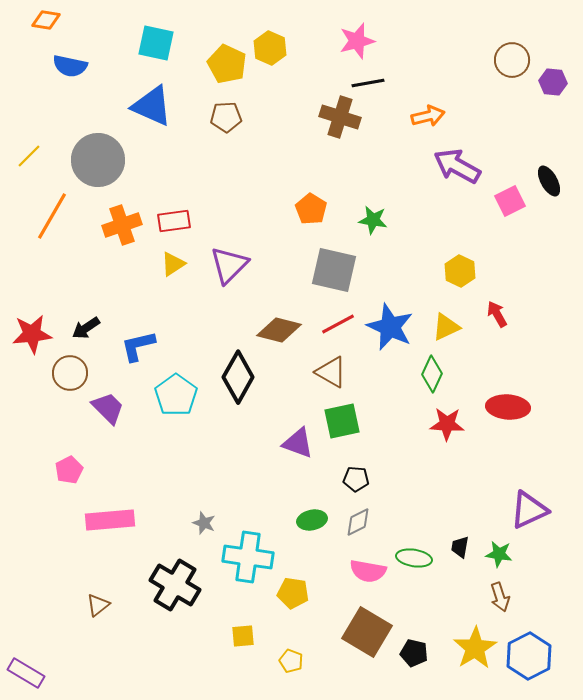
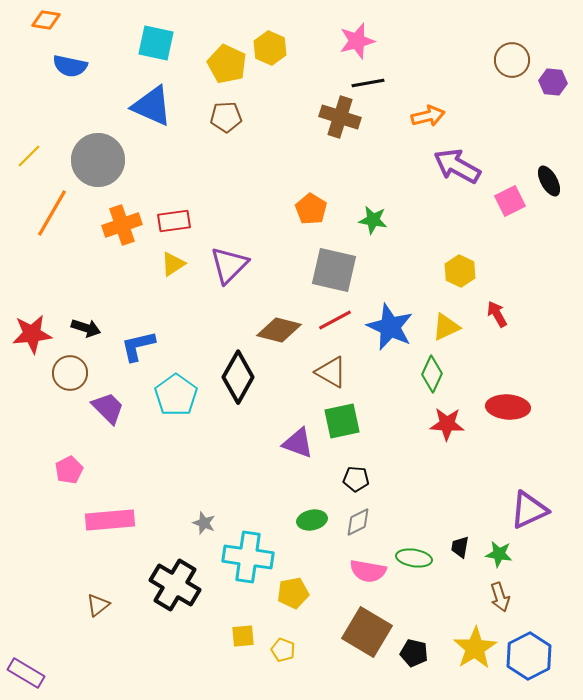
orange line at (52, 216): moved 3 px up
red line at (338, 324): moved 3 px left, 4 px up
black arrow at (86, 328): rotated 128 degrees counterclockwise
yellow pentagon at (293, 593): rotated 20 degrees counterclockwise
yellow pentagon at (291, 661): moved 8 px left, 11 px up
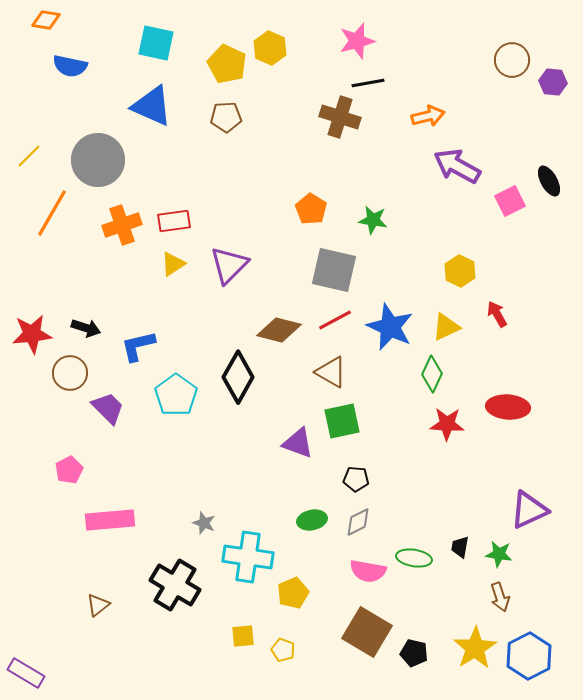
yellow pentagon at (293, 593): rotated 12 degrees counterclockwise
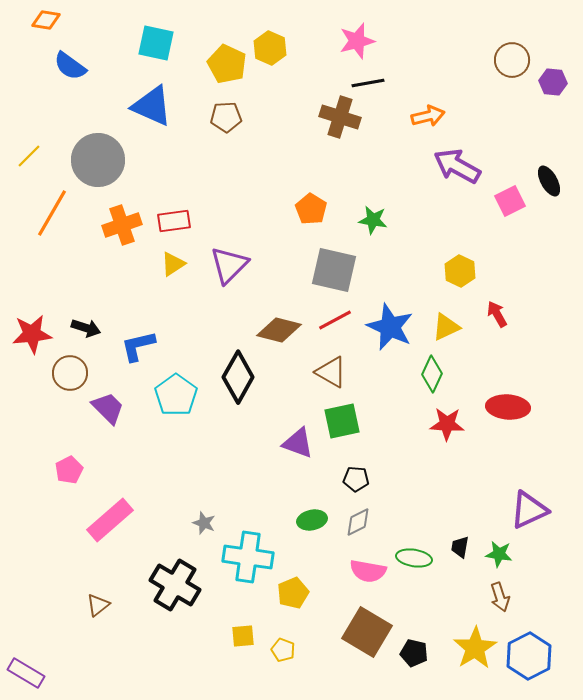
blue semicircle at (70, 66): rotated 24 degrees clockwise
pink rectangle at (110, 520): rotated 36 degrees counterclockwise
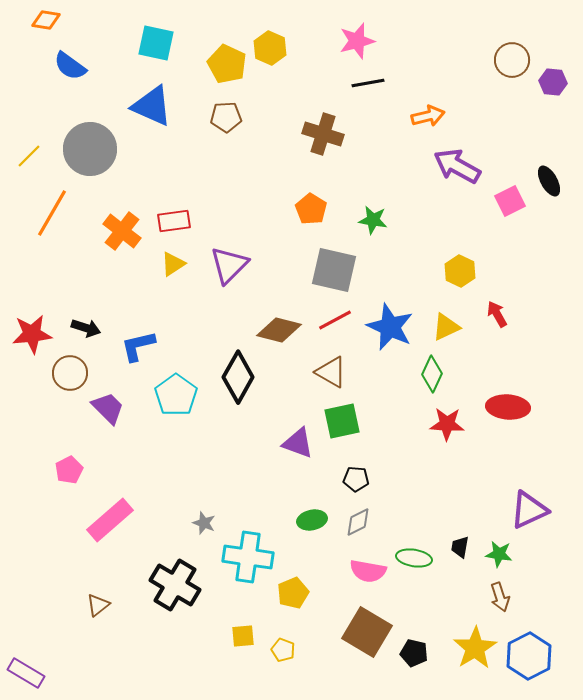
brown cross at (340, 117): moved 17 px left, 17 px down
gray circle at (98, 160): moved 8 px left, 11 px up
orange cross at (122, 225): moved 6 px down; rotated 33 degrees counterclockwise
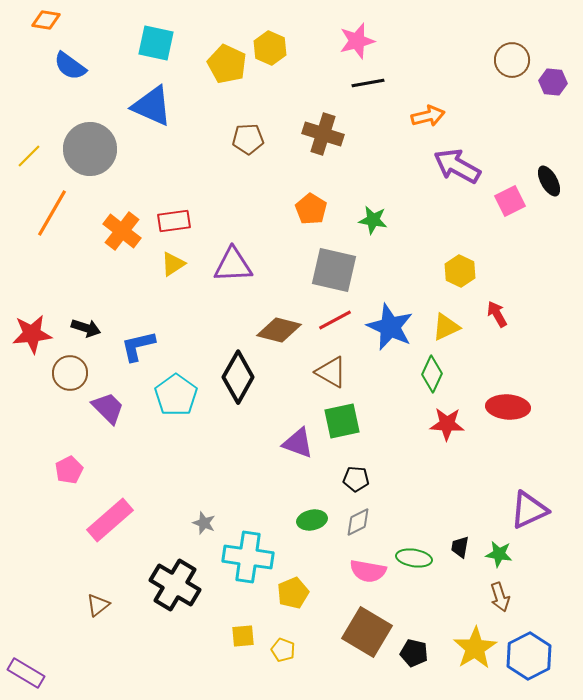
brown pentagon at (226, 117): moved 22 px right, 22 px down
purple triangle at (229, 265): moved 4 px right; rotated 42 degrees clockwise
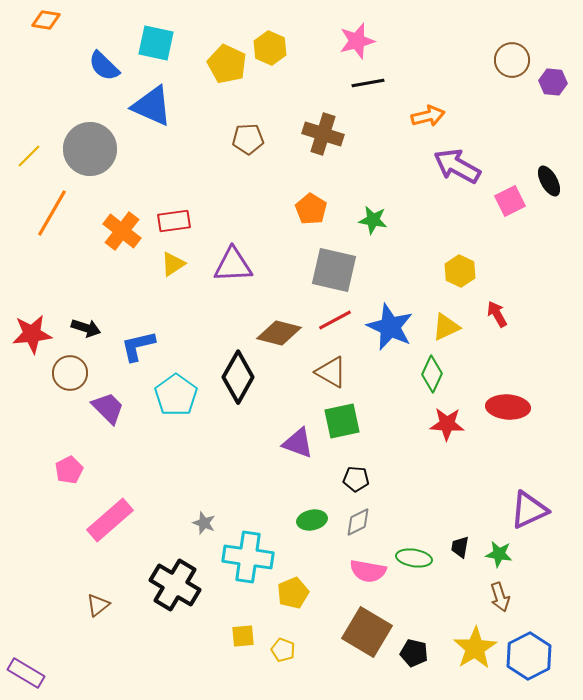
blue semicircle at (70, 66): moved 34 px right; rotated 8 degrees clockwise
brown diamond at (279, 330): moved 3 px down
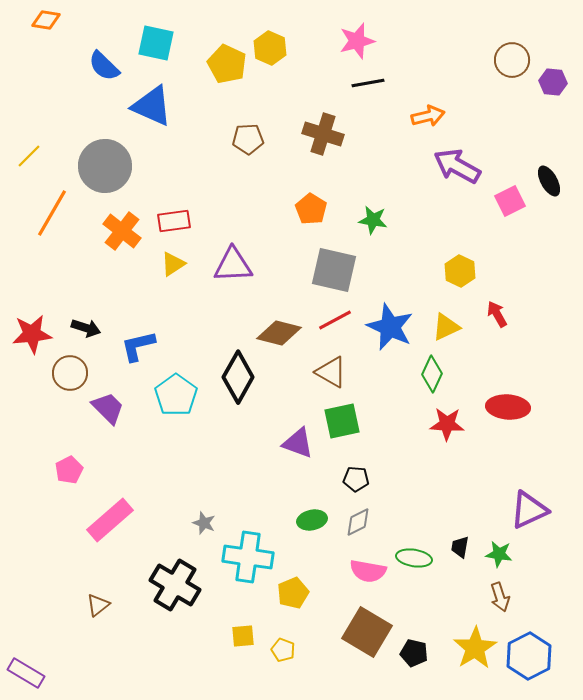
gray circle at (90, 149): moved 15 px right, 17 px down
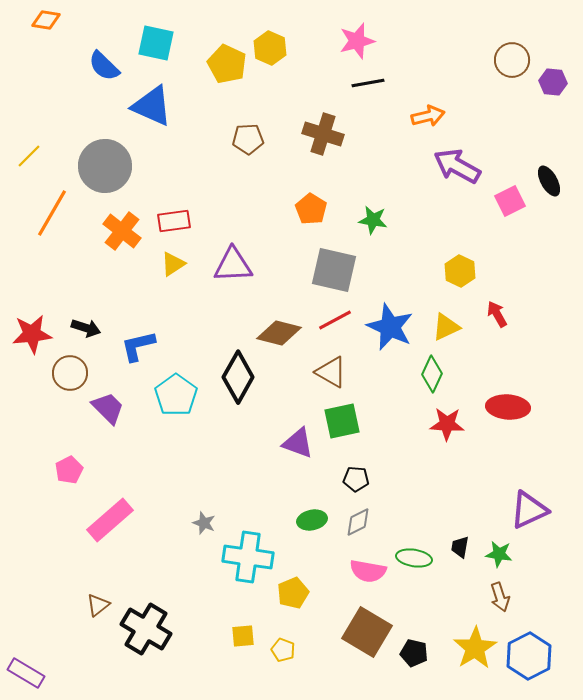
black cross at (175, 585): moved 29 px left, 44 px down
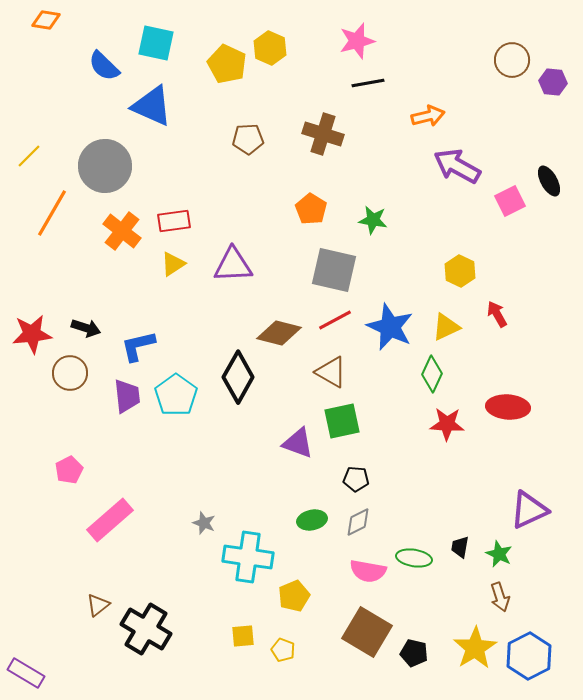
purple trapezoid at (108, 408): moved 19 px right, 12 px up; rotated 39 degrees clockwise
green star at (499, 554): rotated 16 degrees clockwise
yellow pentagon at (293, 593): moved 1 px right, 3 px down
